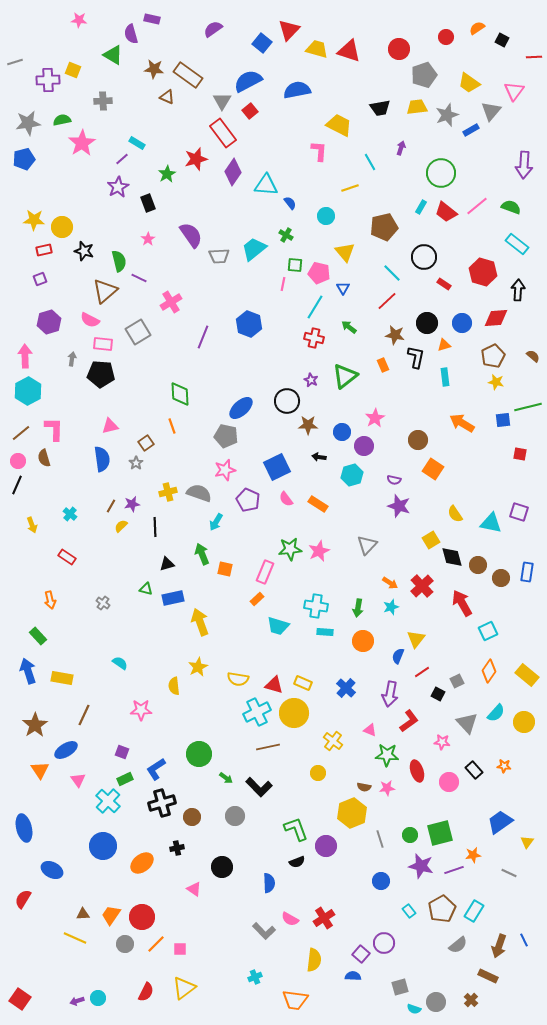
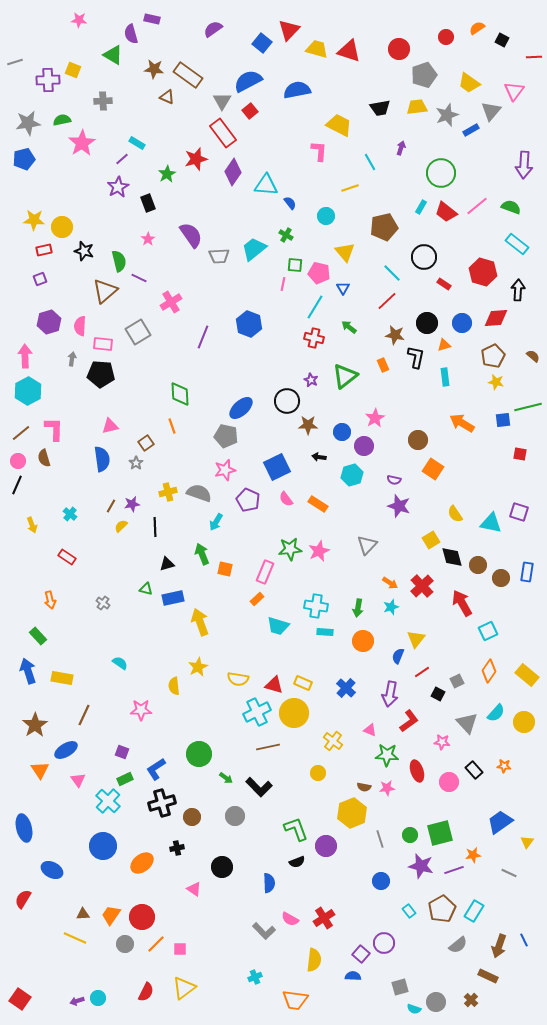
pink semicircle at (90, 320): moved 10 px left, 6 px down; rotated 66 degrees clockwise
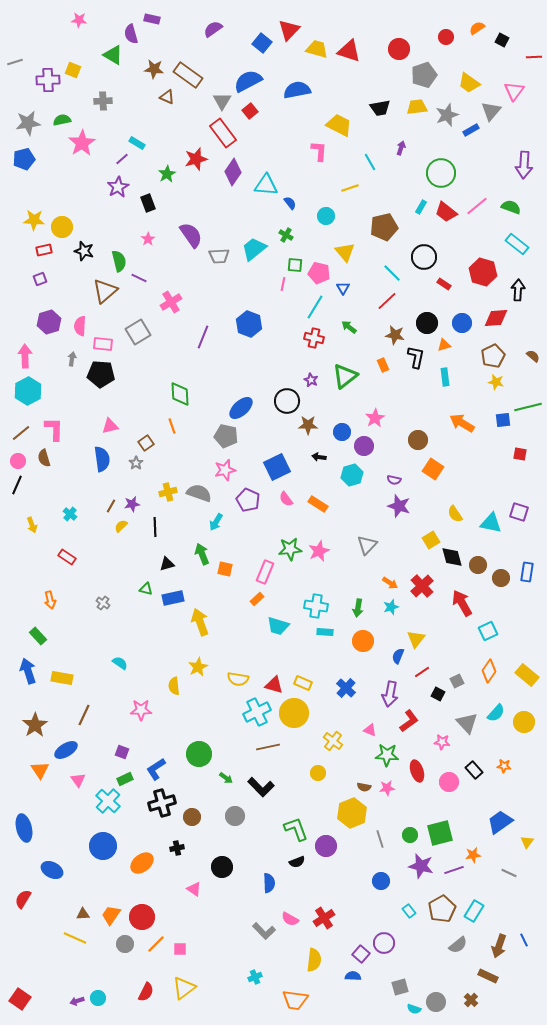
black L-shape at (259, 787): moved 2 px right
